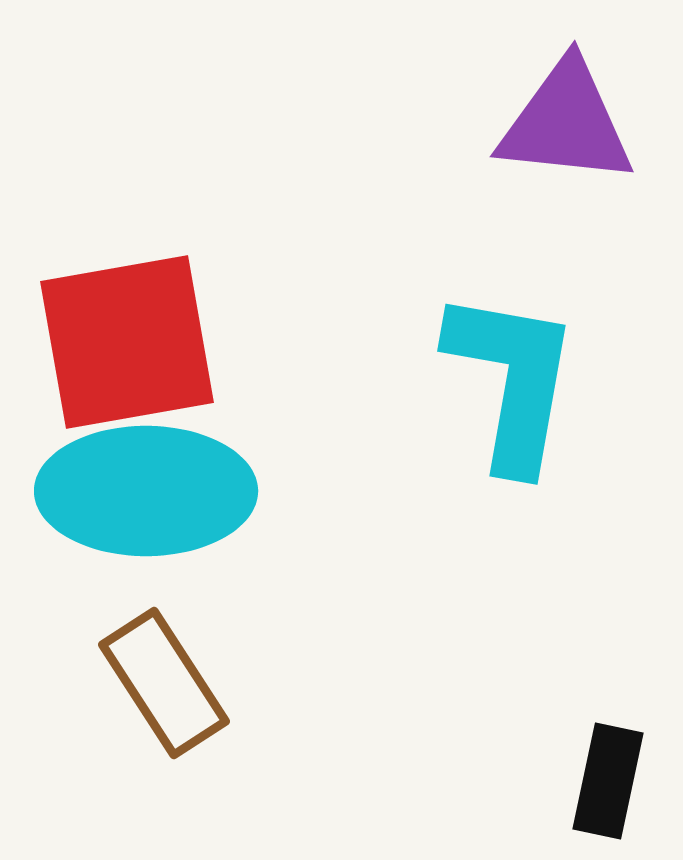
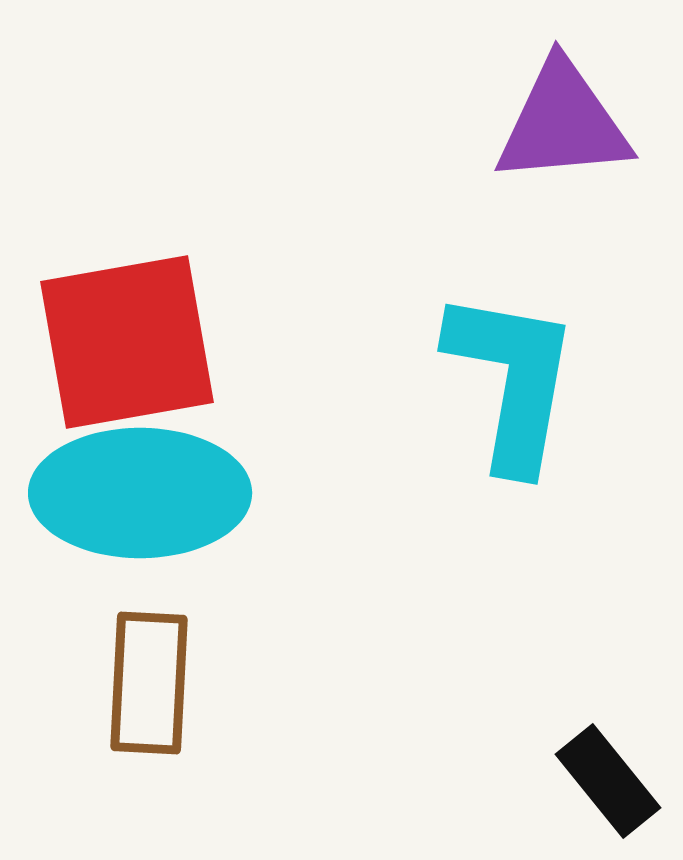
purple triangle: moved 3 px left; rotated 11 degrees counterclockwise
cyan ellipse: moved 6 px left, 2 px down
brown rectangle: moved 15 px left; rotated 36 degrees clockwise
black rectangle: rotated 51 degrees counterclockwise
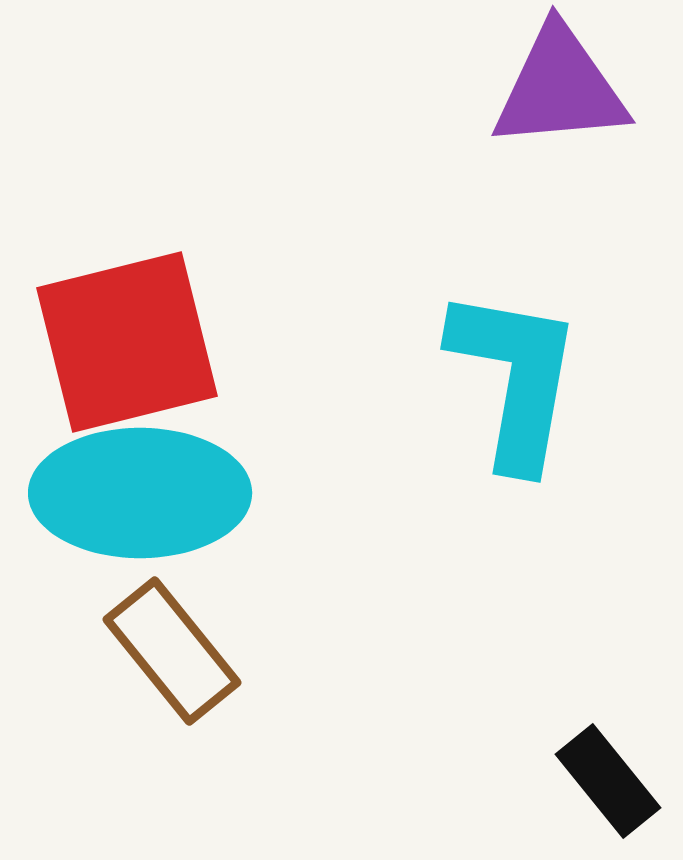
purple triangle: moved 3 px left, 35 px up
red square: rotated 4 degrees counterclockwise
cyan L-shape: moved 3 px right, 2 px up
brown rectangle: moved 23 px right, 32 px up; rotated 42 degrees counterclockwise
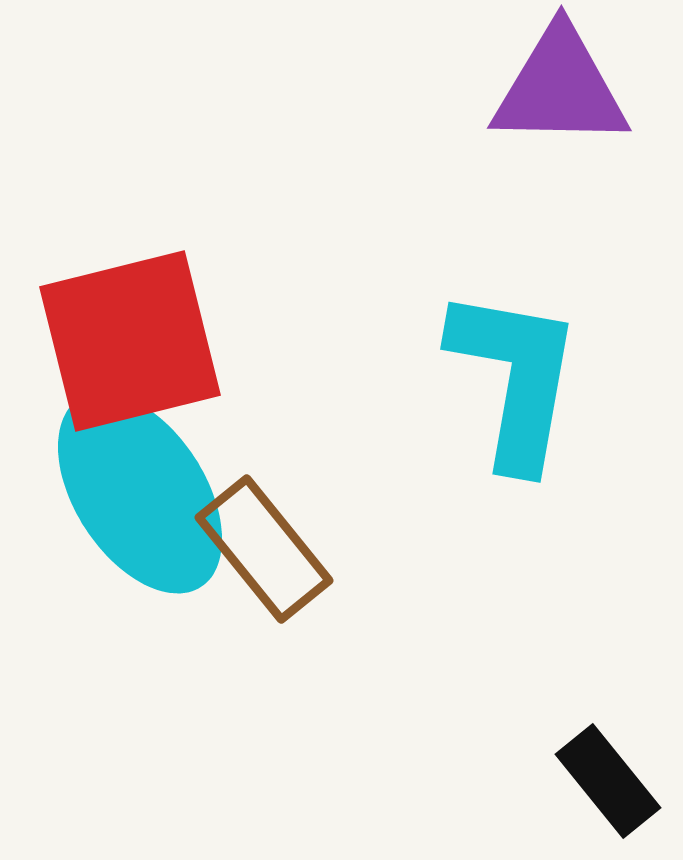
purple triangle: rotated 6 degrees clockwise
red square: moved 3 px right, 1 px up
cyan ellipse: rotated 57 degrees clockwise
brown rectangle: moved 92 px right, 102 px up
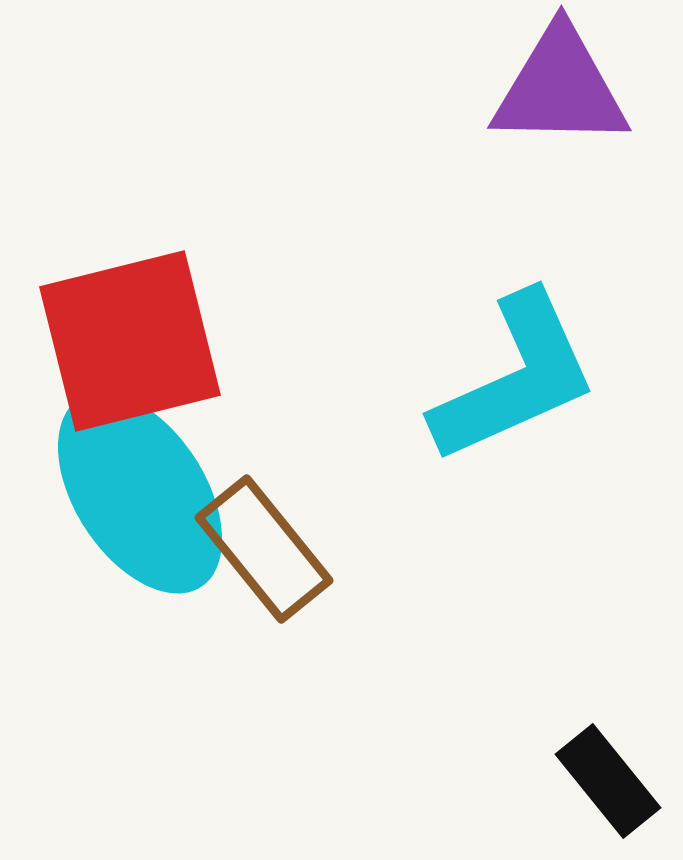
cyan L-shape: rotated 56 degrees clockwise
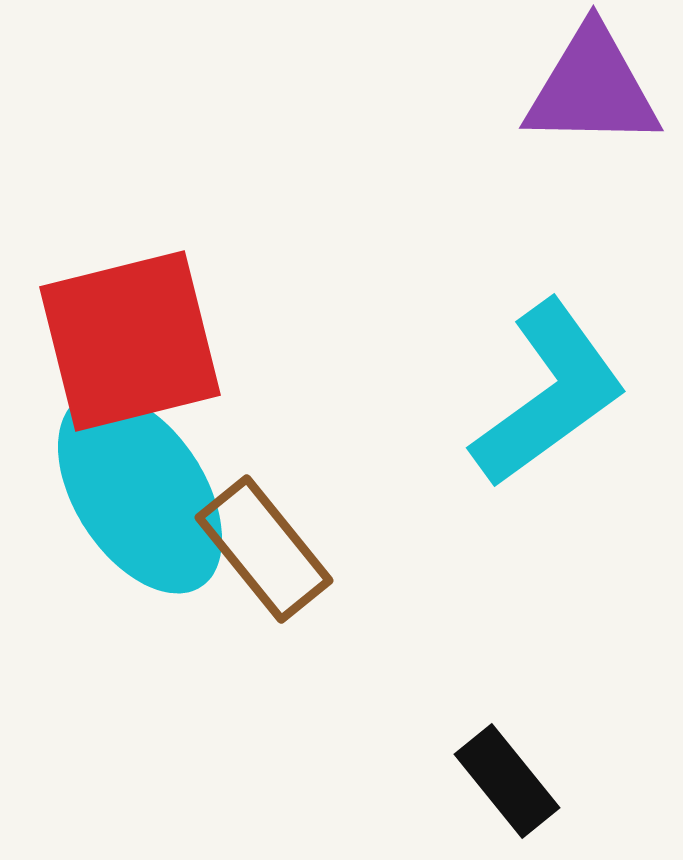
purple triangle: moved 32 px right
cyan L-shape: moved 34 px right, 16 px down; rotated 12 degrees counterclockwise
black rectangle: moved 101 px left
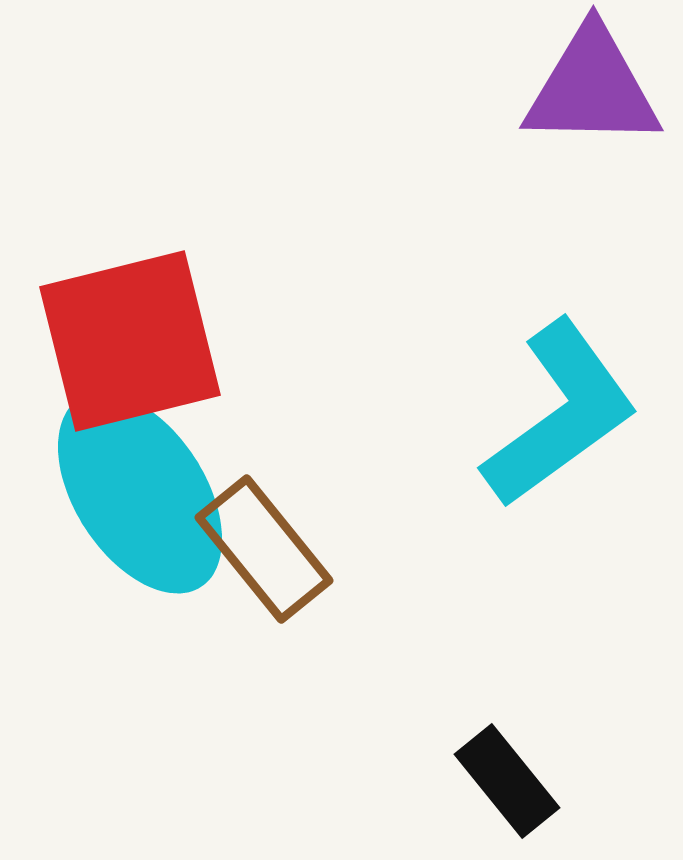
cyan L-shape: moved 11 px right, 20 px down
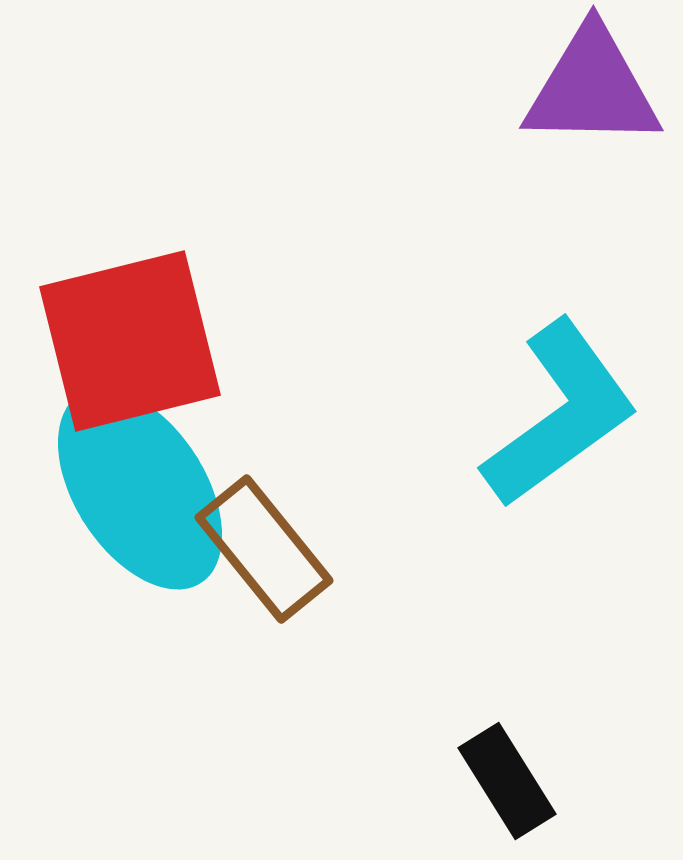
cyan ellipse: moved 4 px up
black rectangle: rotated 7 degrees clockwise
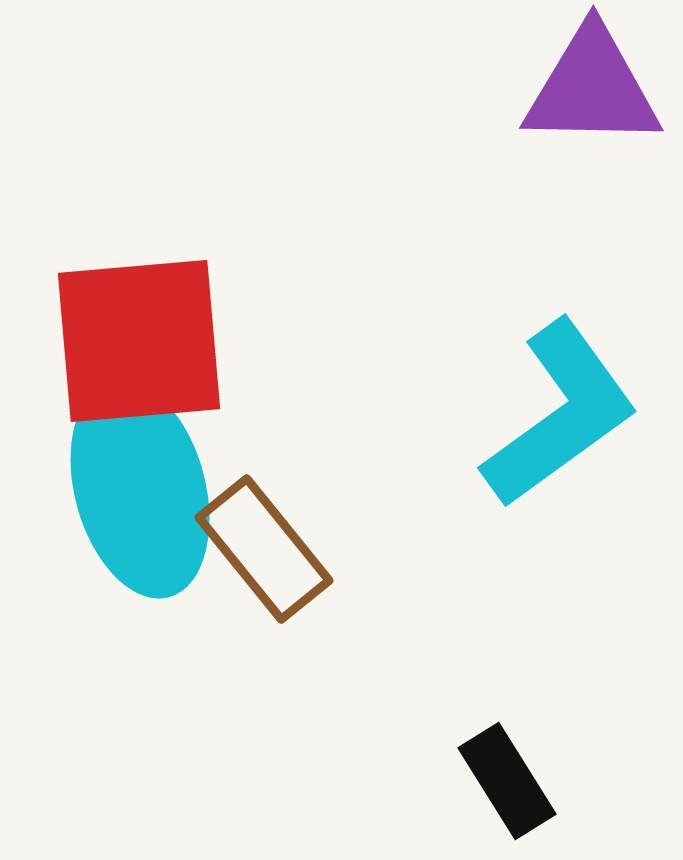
red square: moved 9 px right; rotated 9 degrees clockwise
cyan ellipse: rotated 18 degrees clockwise
